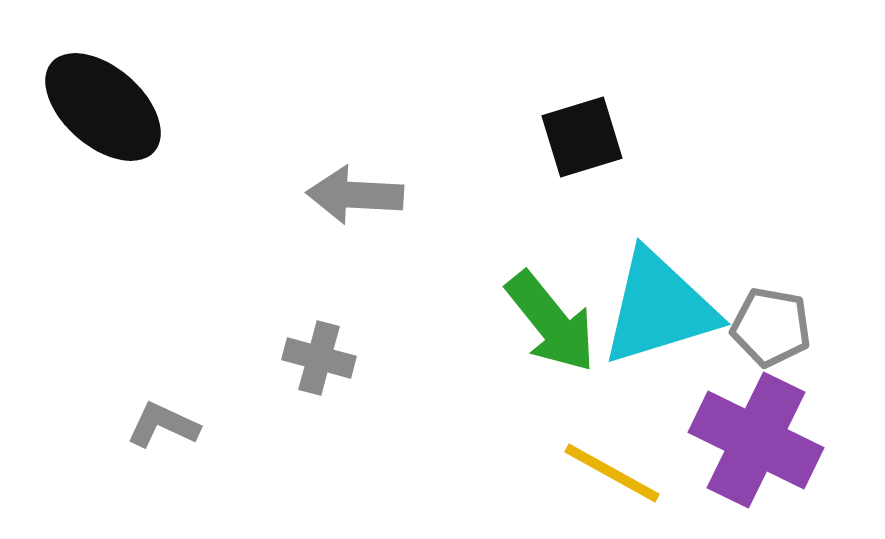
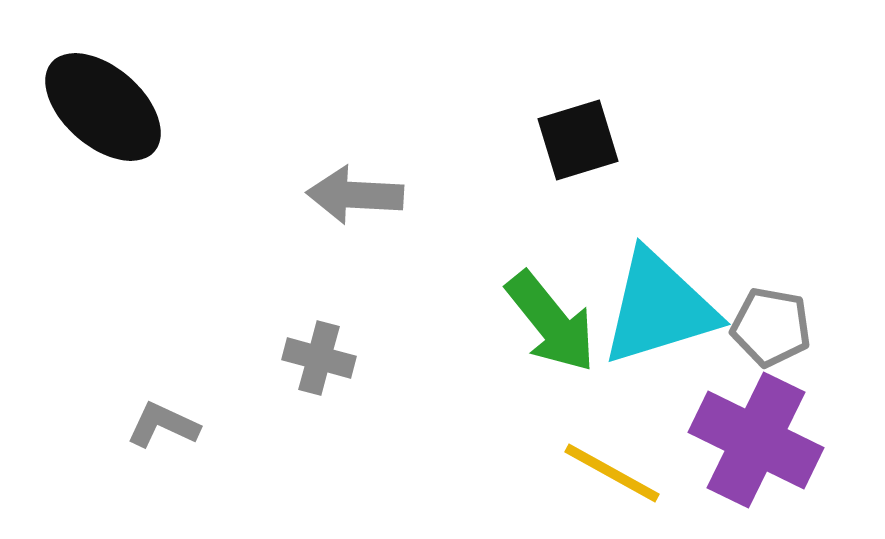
black square: moved 4 px left, 3 px down
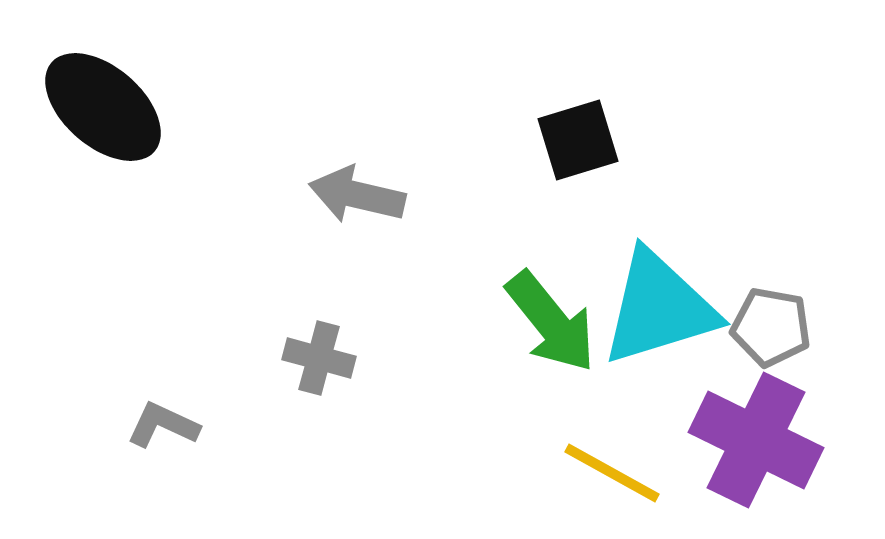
gray arrow: moved 2 px right; rotated 10 degrees clockwise
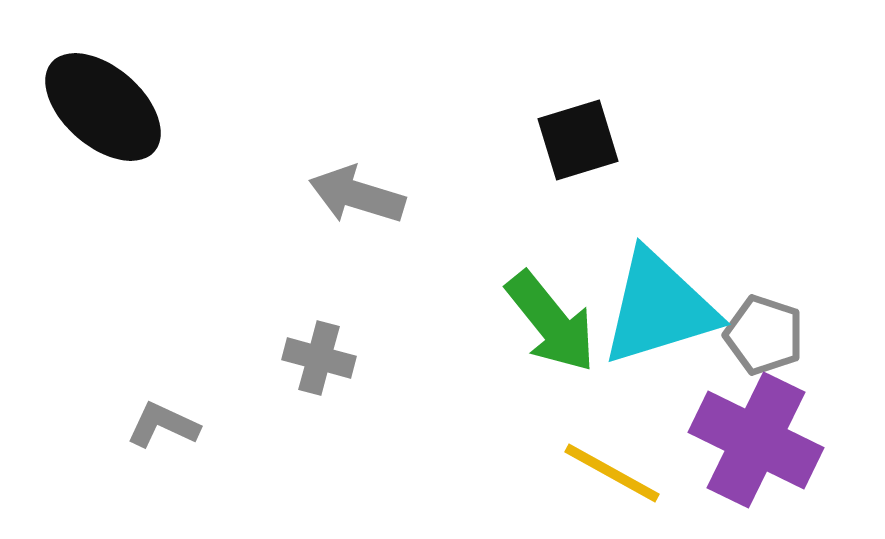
gray arrow: rotated 4 degrees clockwise
gray pentagon: moved 7 px left, 8 px down; rotated 8 degrees clockwise
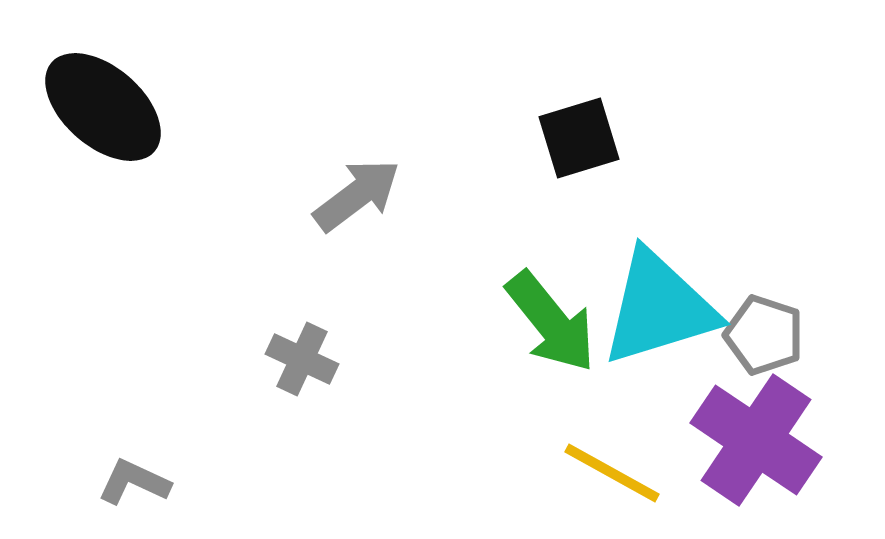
black square: moved 1 px right, 2 px up
gray arrow: rotated 126 degrees clockwise
gray cross: moved 17 px left, 1 px down; rotated 10 degrees clockwise
gray L-shape: moved 29 px left, 57 px down
purple cross: rotated 8 degrees clockwise
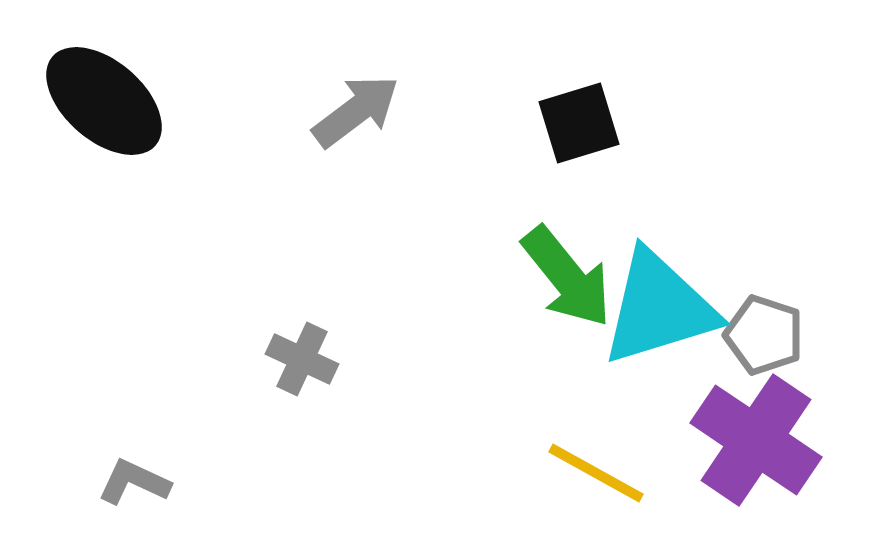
black ellipse: moved 1 px right, 6 px up
black square: moved 15 px up
gray arrow: moved 1 px left, 84 px up
green arrow: moved 16 px right, 45 px up
yellow line: moved 16 px left
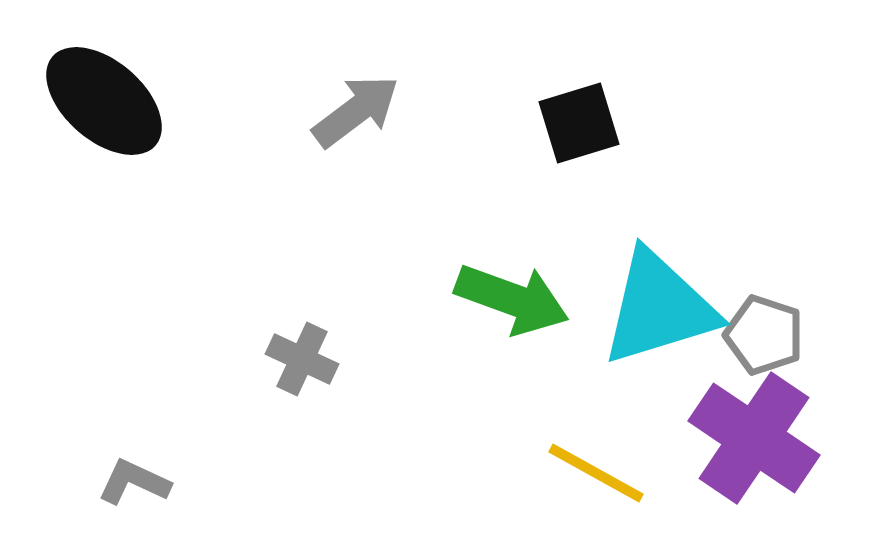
green arrow: moved 55 px left, 22 px down; rotated 31 degrees counterclockwise
purple cross: moved 2 px left, 2 px up
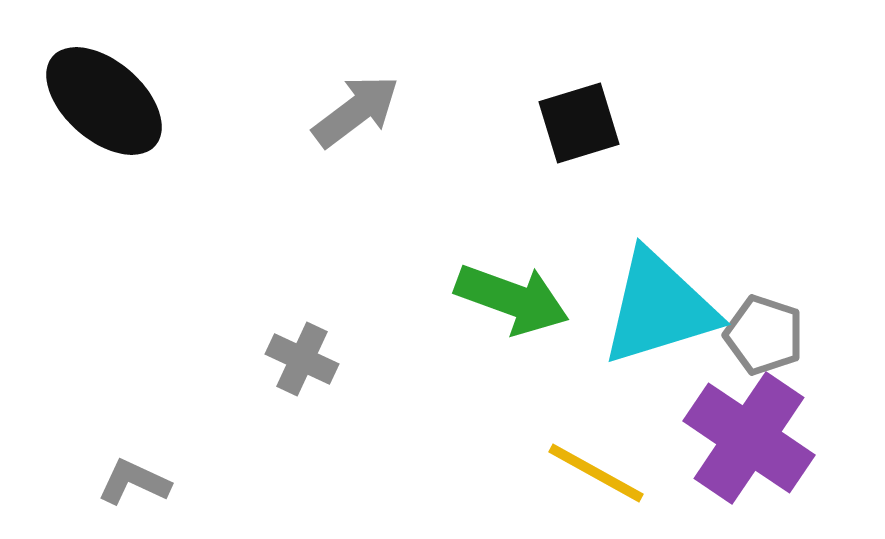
purple cross: moved 5 px left
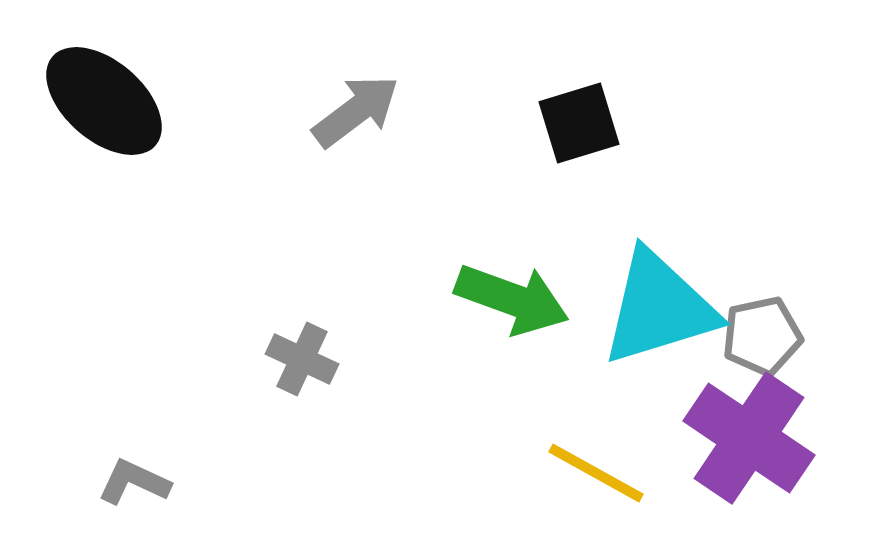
gray pentagon: moved 2 px left, 1 px down; rotated 30 degrees counterclockwise
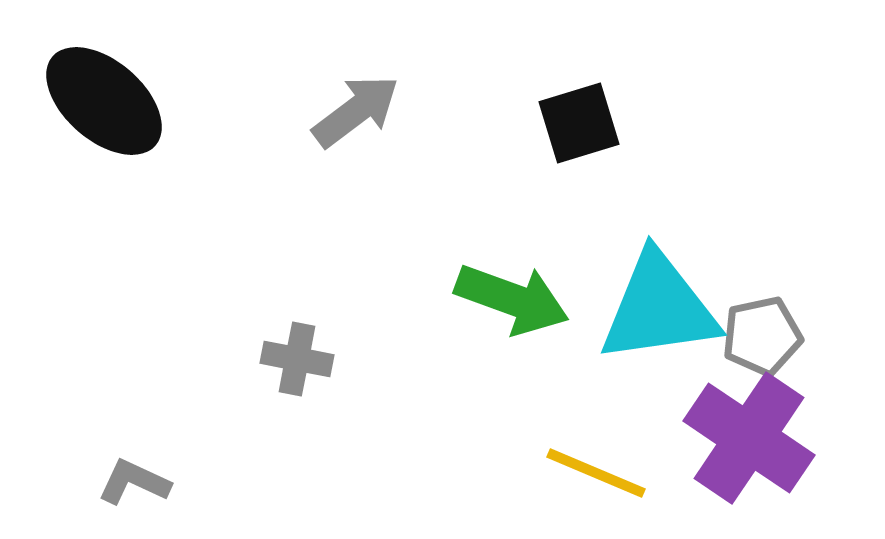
cyan triangle: rotated 9 degrees clockwise
gray cross: moved 5 px left; rotated 14 degrees counterclockwise
yellow line: rotated 6 degrees counterclockwise
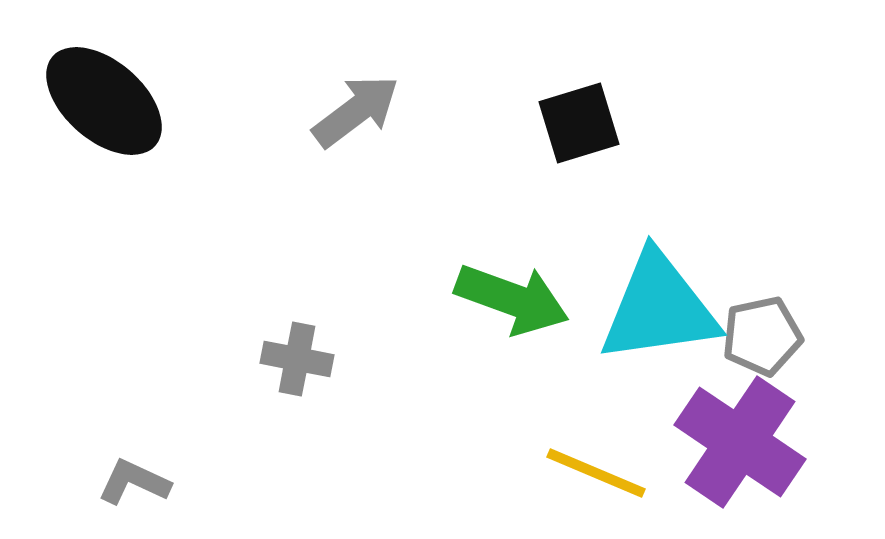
purple cross: moved 9 px left, 4 px down
